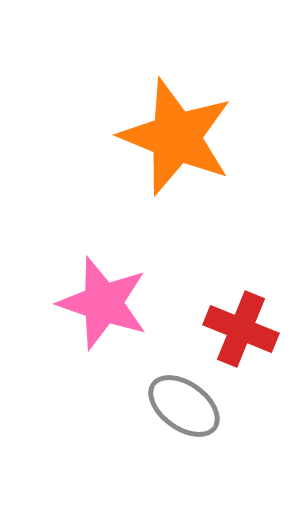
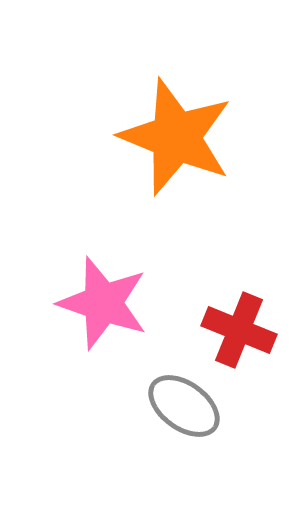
red cross: moved 2 px left, 1 px down
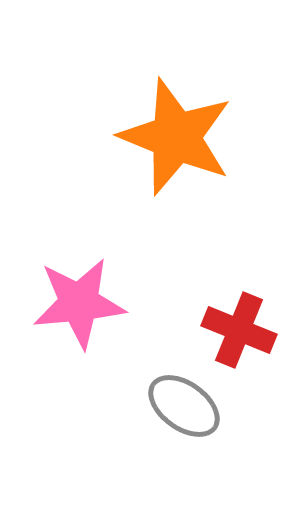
pink star: moved 24 px left; rotated 24 degrees counterclockwise
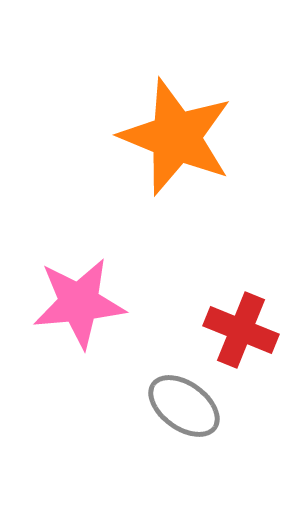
red cross: moved 2 px right
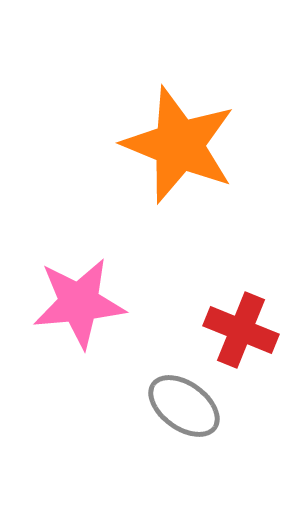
orange star: moved 3 px right, 8 px down
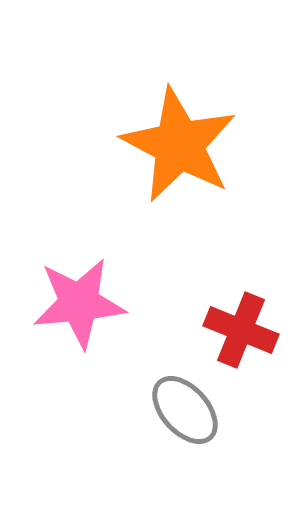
orange star: rotated 6 degrees clockwise
gray ellipse: moved 1 px right, 4 px down; rotated 12 degrees clockwise
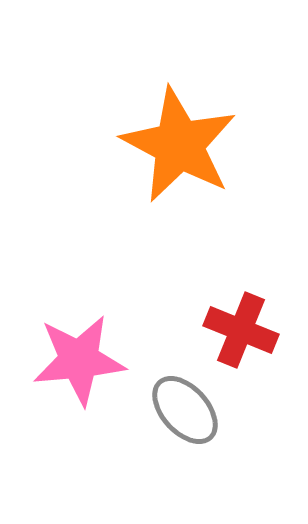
pink star: moved 57 px down
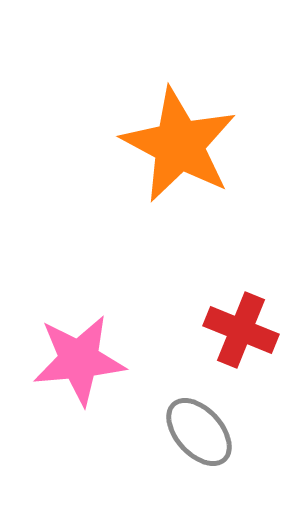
gray ellipse: moved 14 px right, 22 px down
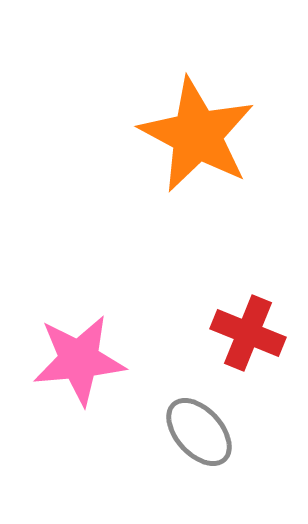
orange star: moved 18 px right, 10 px up
red cross: moved 7 px right, 3 px down
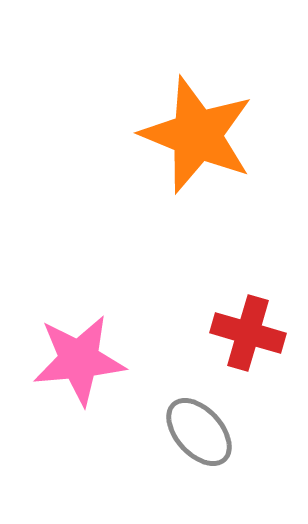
orange star: rotated 6 degrees counterclockwise
red cross: rotated 6 degrees counterclockwise
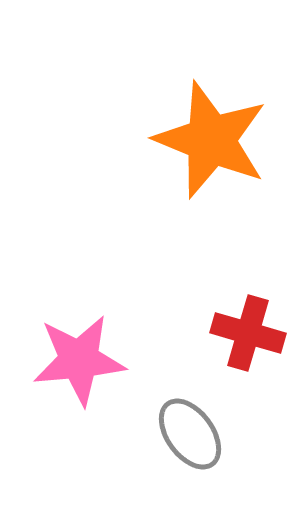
orange star: moved 14 px right, 5 px down
gray ellipse: moved 9 px left, 2 px down; rotated 6 degrees clockwise
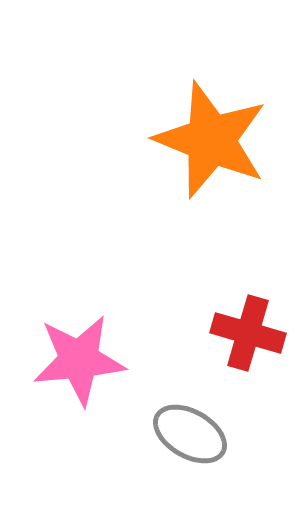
gray ellipse: rotated 24 degrees counterclockwise
